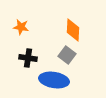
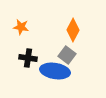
orange diamond: rotated 25 degrees clockwise
blue ellipse: moved 1 px right, 9 px up
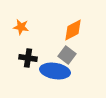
orange diamond: rotated 35 degrees clockwise
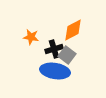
orange star: moved 10 px right, 10 px down
black cross: moved 26 px right, 9 px up; rotated 24 degrees counterclockwise
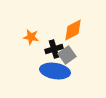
gray square: rotated 18 degrees clockwise
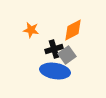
orange star: moved 7 px up
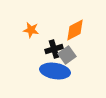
orange diamond: moved 2 px right
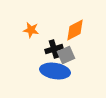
gray square: moved 1 px left; rotated 12 degrees clockwise
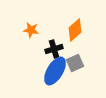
orange diamond: rotated 15 degrees counterclockwise
gray square: moved 9 px right, 8 px down
blue ellipse: rotated 68 degrees counterclockwise
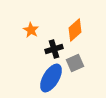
orange star: rotated 21 degrees clockwise
blue ellipse: moved 4 px left, 7 px down
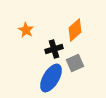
orange star: moved 5 px left
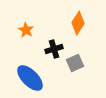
orange diamond: moved 3 px right, 7 px up; rotated 15 degrees counterclockwise
blue ellipse: moved 21 px left; rotated 76 degrees counterclockwise
